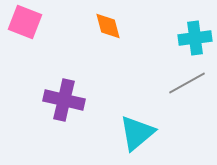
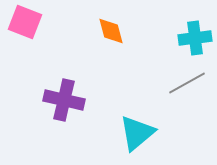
orange diamond: moved 3 px right, 5 px down
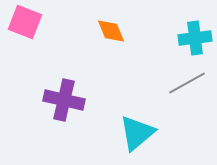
orange diamond: rotated 8 degrees counterclockwise
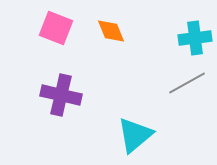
pink square: moved 31 px right, 6 px down
purple cross: moved 3 px left, 5 px up
cyan triangle: moved 2 px left, 2 px down
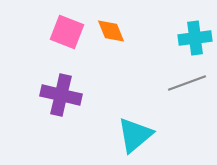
pink square: moved 11 px right, 4 px down
gray line: rotated 9 degrees clockwise
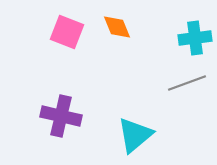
orange diamond: moved 6 px right, 4 px up
purple cross: moved 21 px down
